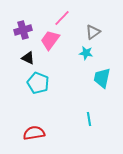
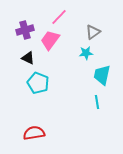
pink line: moved 3 px left, 1 px up
purple cross: moved 2 px right
cyan star: rotated 16 degrees counterclockwise
cyan trapezoid: moved 3 px up
cyan line: moved 8 px right, 17 px up
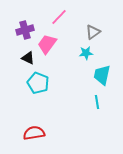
pink trapezoid: moved 3 px left, 4 px down
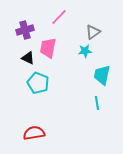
pink trapezoid: moved 1 px right, 4 px down; rotated 25 degrees counterclockwise
cyan star: moved 1 px left, 2 px up
cyan line: moved 1 px down
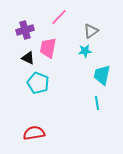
gray triangle: moved 2 px left, 1 px up
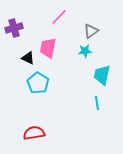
purple cross: moved 11 px left, 2 px up
cyan pentagon: rotated 10 degrees clockwise
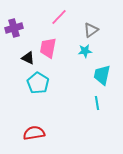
gray triangle: moved 1 px up
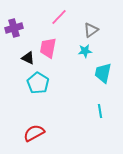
cyan trapezoid: moved 1 px right, 2 px up
cyan line: moved 3 px right, 8 px down
red semicircle: rotated 20 degrees counterclockwise
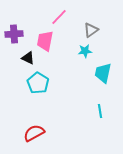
purple cross: moved 6 px down; rotated 12 degrees clockwise
pink trapezoid: moved 3 px left, 7 px up
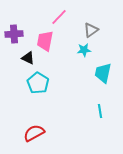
cyan star: moved 1 px left, 1 px up
